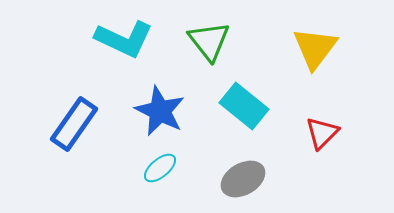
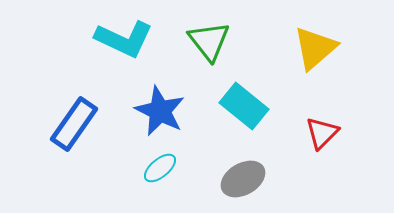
yellow triangle: rotated 12 degrees clockwise
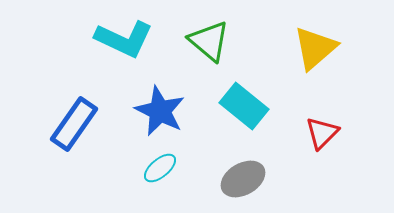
green triangle: rotated 12 degrees counterclockwise
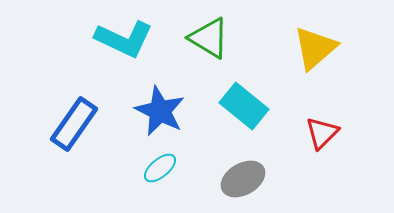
green triangle: moved 3 px up; rotated 9 degrees counterclockwise
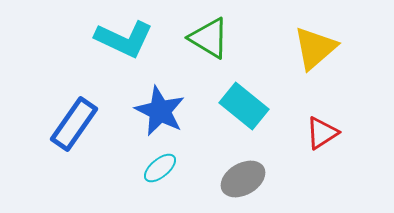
red triangle: rotated 12 degrees clockwise
